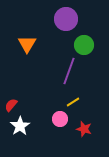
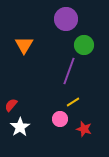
orange triangle: moved 3 px left, 1 px down
white star: moved 1 px down
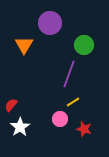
purple circle: moved 16 px left, 4 px down
purple line: moved 3 px down
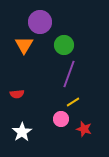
purple circle: moved 10 px left, 1 px up
green circle: moved 20 px left
red semicircle: moved 6 px right, 11 px up; rotated 136 degrees counterclockwise
pink circle: moved 1 px right
white star: moved 2 px right, 5 px down
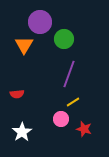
green circle: moved 6 px up
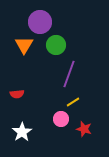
green circle: moved 8 px left, 6 px down
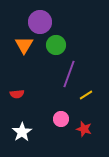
yellow line: moved 13 px right, 7 px up
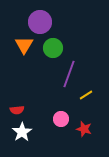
green circle: moved 3 px left, 3 px down
red semicircle: moved 16 px down
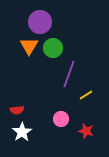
orange triangle: moved 5 px right, 1 px down
red star: moved 2 px right, 2 px down
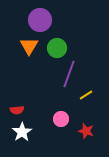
purple circle: moved 2 px up
green circle: moved 4 px right
